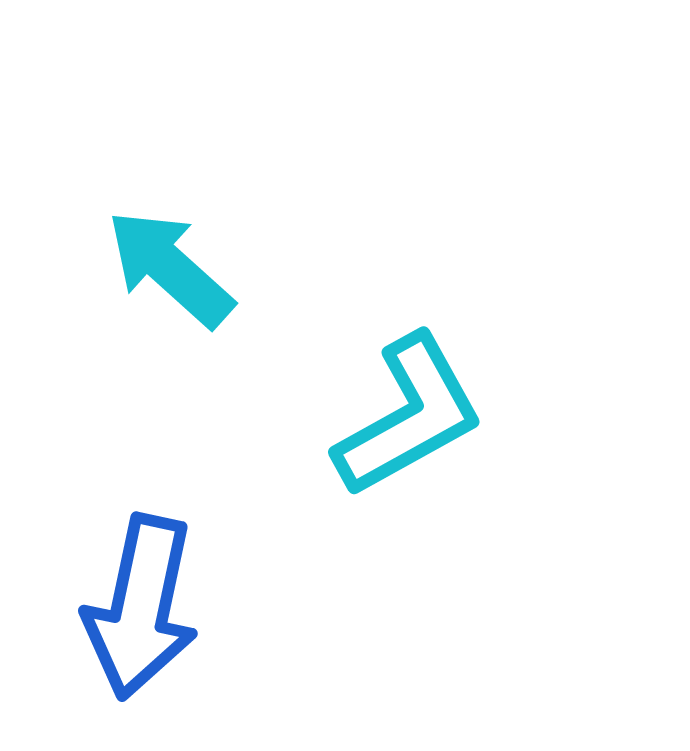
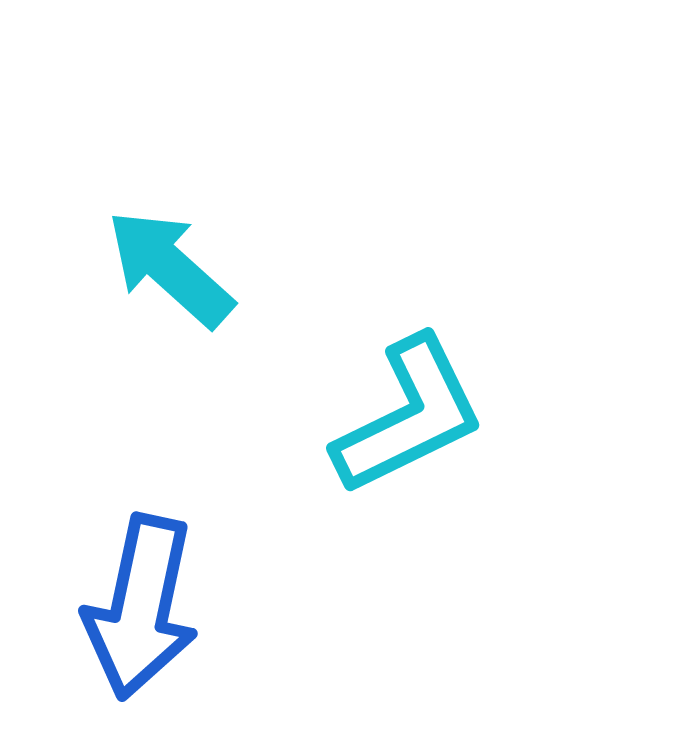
cyan L-shape: rotated 3 degrees clockwise
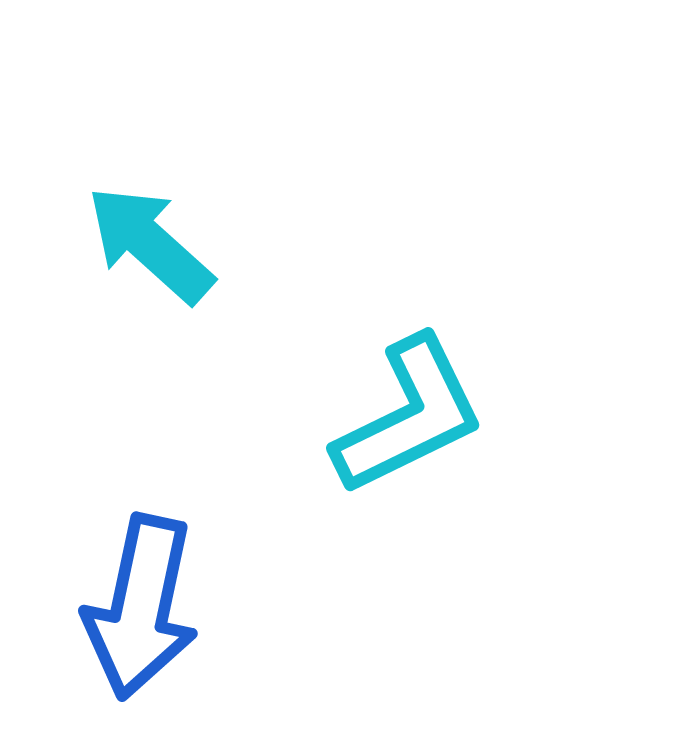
cyan arrow: moved 20 px left, 24 px up
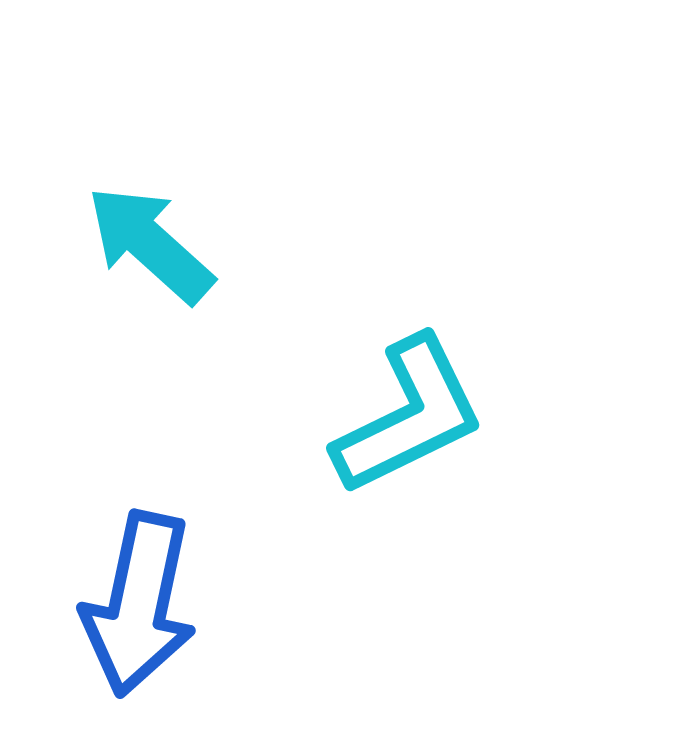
blue arrow: moved 2 px left, 3 px up
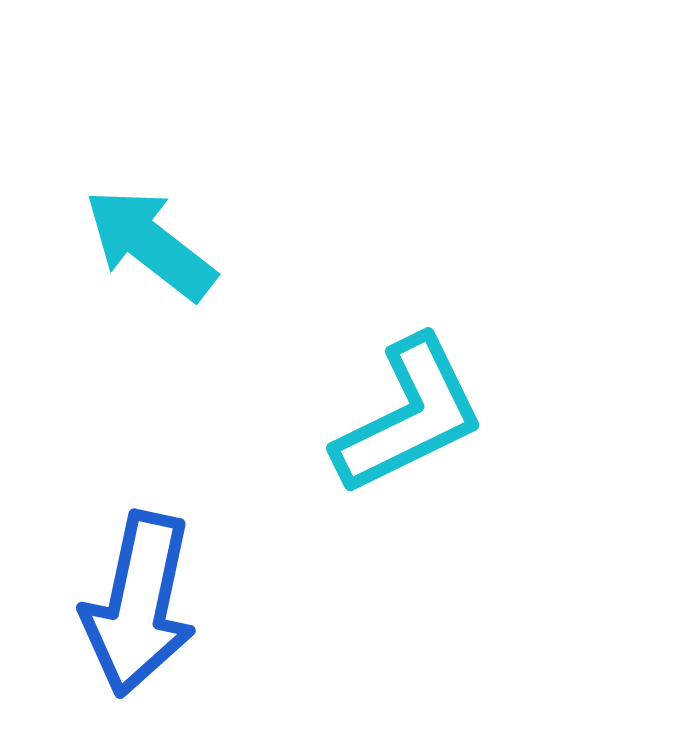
cyan arrow: rotated 4 degrees counterclockwise
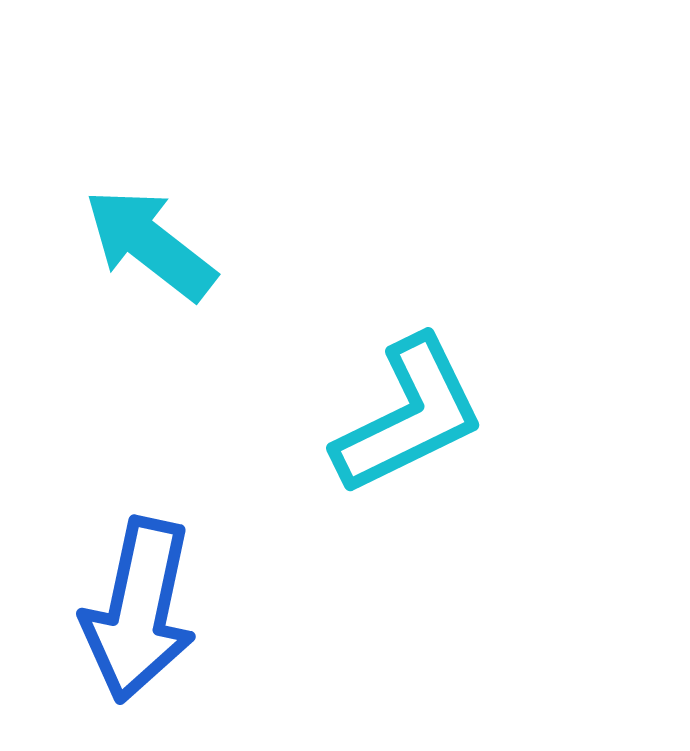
blue arrow: moved 6 px down
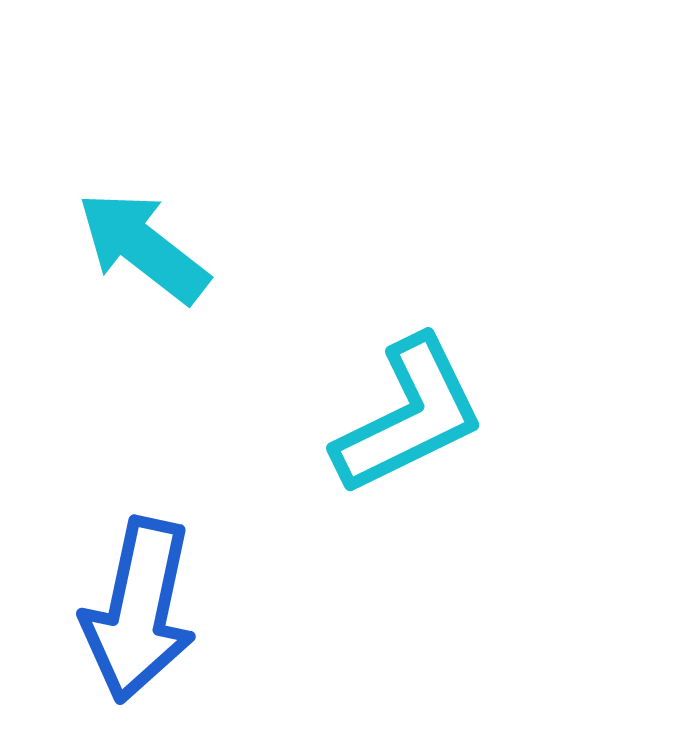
cyan arrow: moved 7 px left, 3 px down
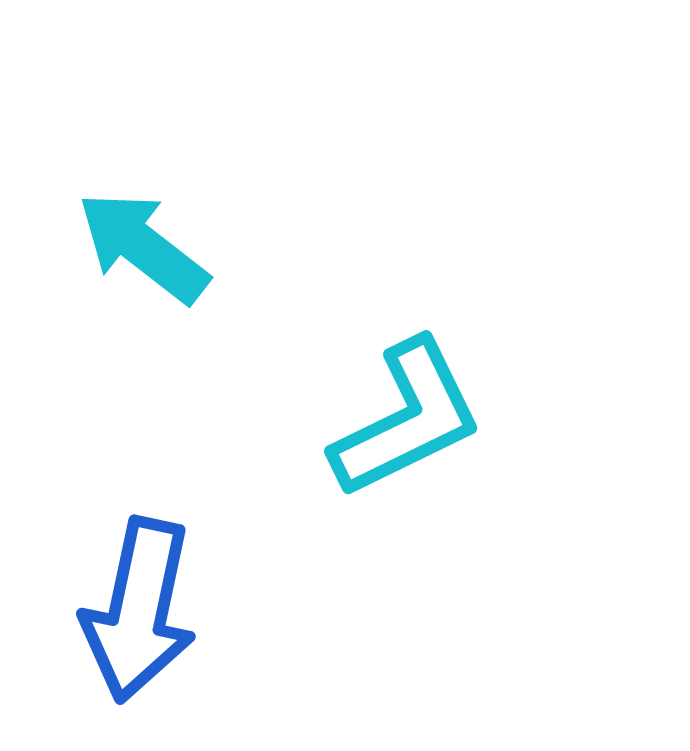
cyan L-shape: moved 2 px left, 3 px down
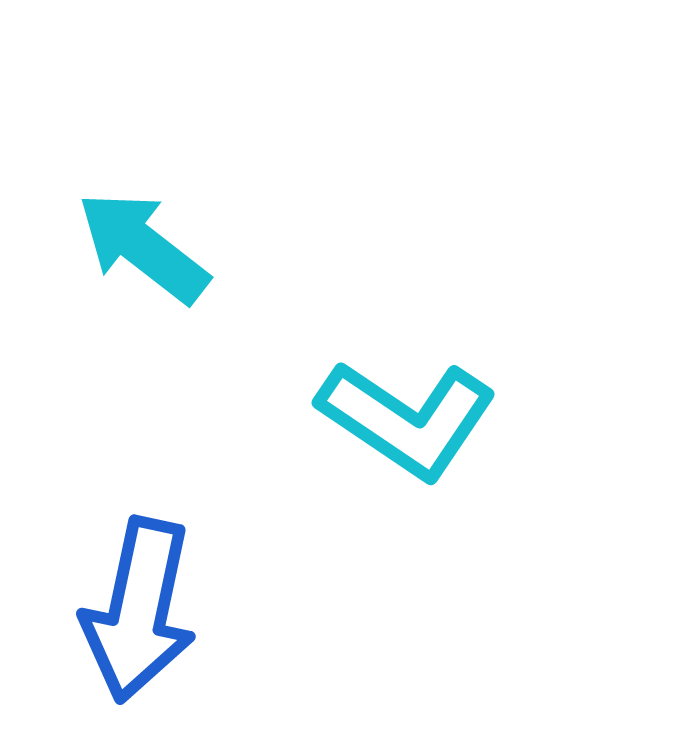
cyan L-shape: rotated 60 degrees clockwise
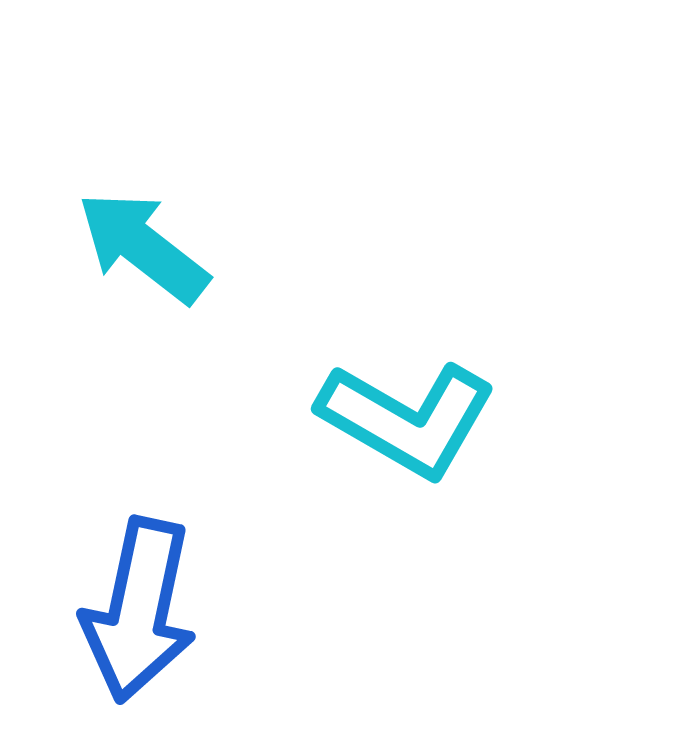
cyan L-shape: rotated 4 degrees counterclockwise
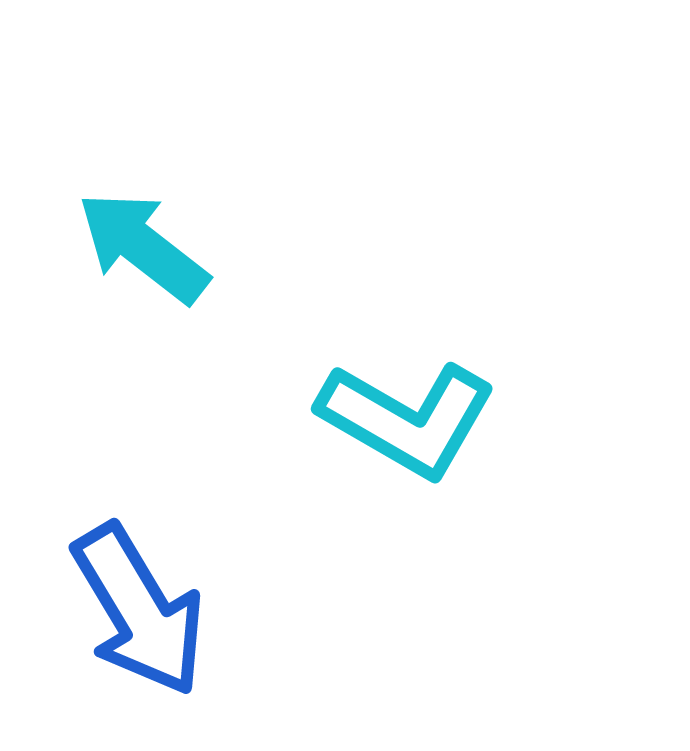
blue arrow: rotated 43 degrees counterclockwise
